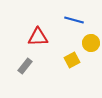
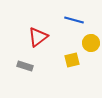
red triangle: rotated 35 degrees counterclockwise
yellow square: rotated 14 degrees clockwise
gray rectangle: rotated 70 degrees clockwise
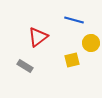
gray rectangle: rotated 14 degrees clockwise
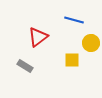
yellow square: rotated 14 degrees clockwise
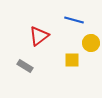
red triangle: moved 1 px right, 1 px up
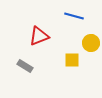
blue line: moved 4 px up
red triangle: rotated 15 degrees clockwise
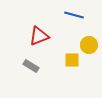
blue line: moved 1 px up
yellow circle: moved 2 px left, 2 px down
gray rectangle: moved 6 px right
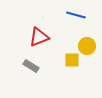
blue line: moved 2 px right
red triangle: moved 1 px down
yellow circle: moved 2 px left, 1 px down
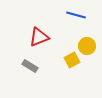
yellow square: rotated 28 degrees counterclockwise
gray rectangle: moved 1 px left
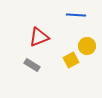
blue line: rotated 12 degrees counterclockwise
yellow square: moved 1 px left
gray rectangle: moved 2 px right, 1 px up
